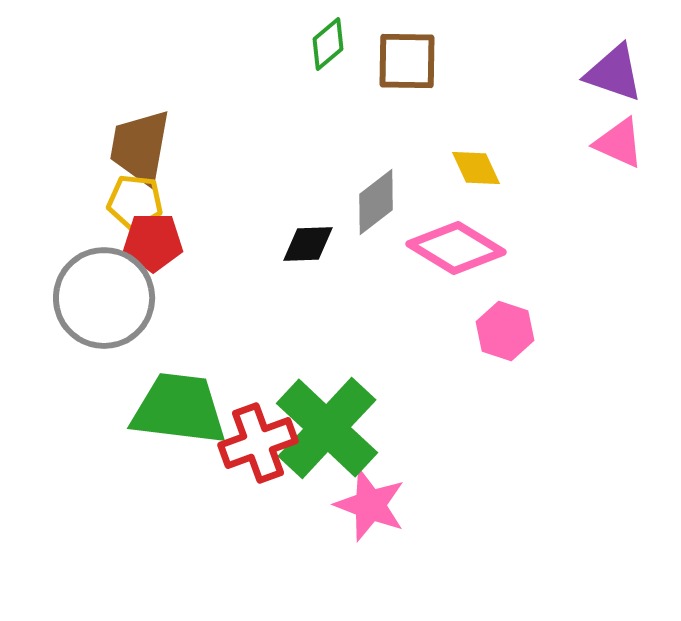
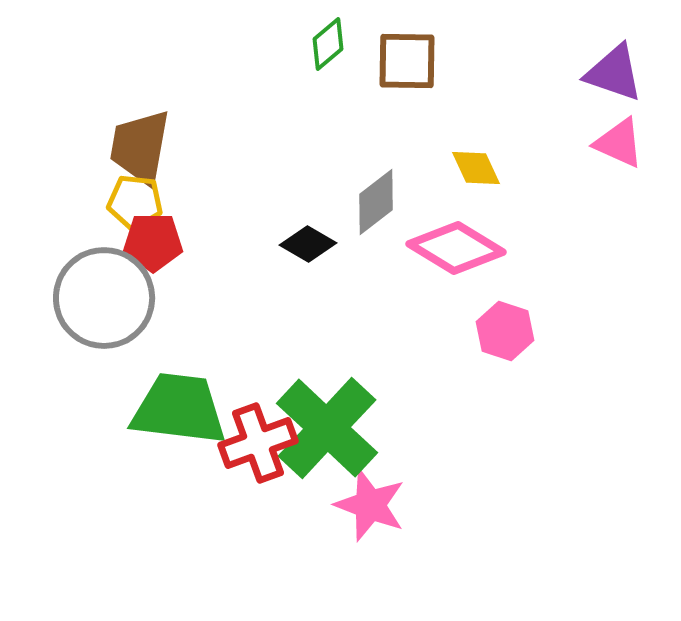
black diamond: rotated 32 degrees clockwise
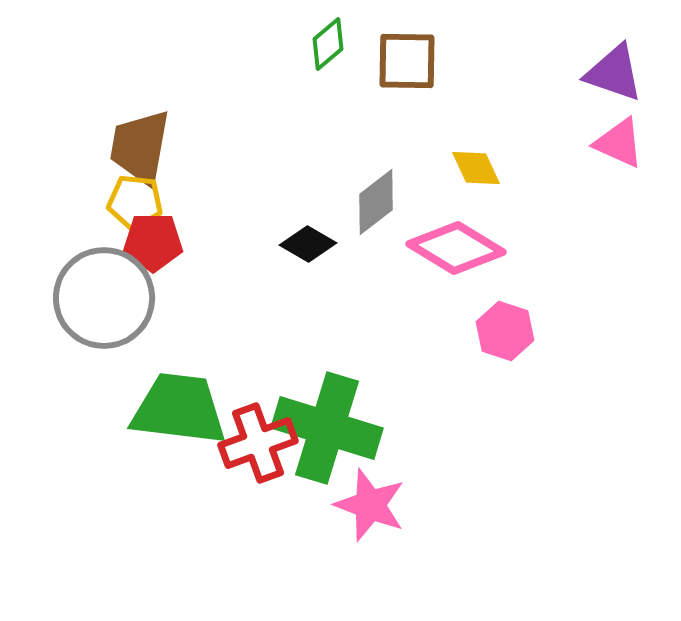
green cross: rotated 26 degrees counterclockwise
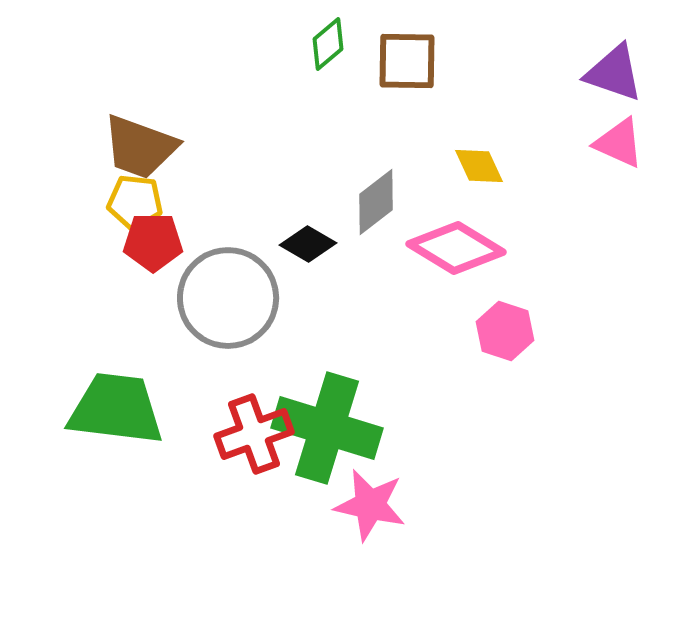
brown trapezoid: rotated 80 degrees counterclockwise
yellow diamond: moved 3 px right, 2 px up
gray circle: moved 124 px right
green trapezoid: moved 63 px left
red cross: moved 4 px left, 9 px up
pink star: rotated 8 degrees counterclockwise
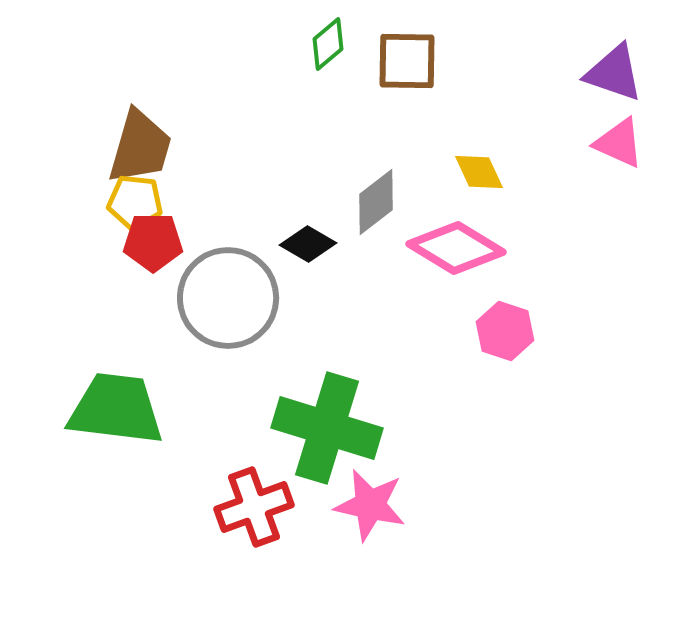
brown trapezoid: rotated 94 degrees counterclockwise
yellow diamond: moved 6 px down
red cross: moved 73 px down
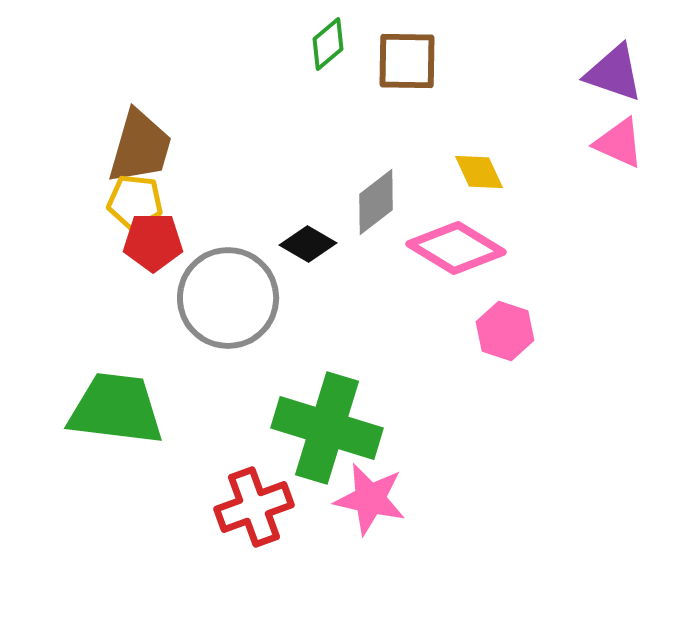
pink star: moved 6 px up
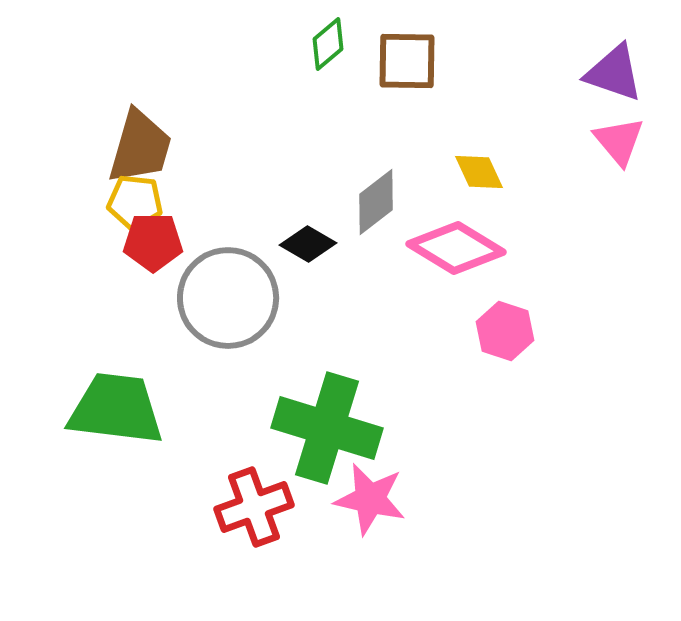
pink triangle: moved 2 px up; rotated 26 degrees clockwise
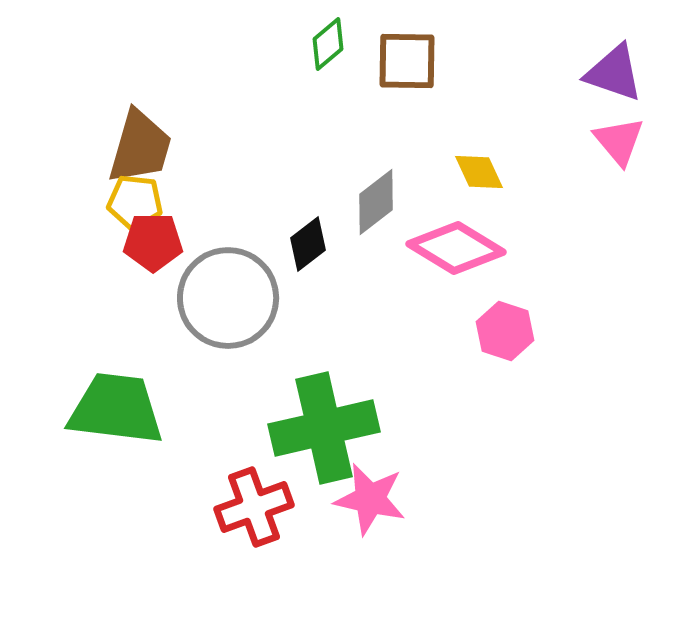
black diamond: rotated 68 degrees counterclockwise
green cross: moved 3 px left; rotated 30 degrees counterclockwise
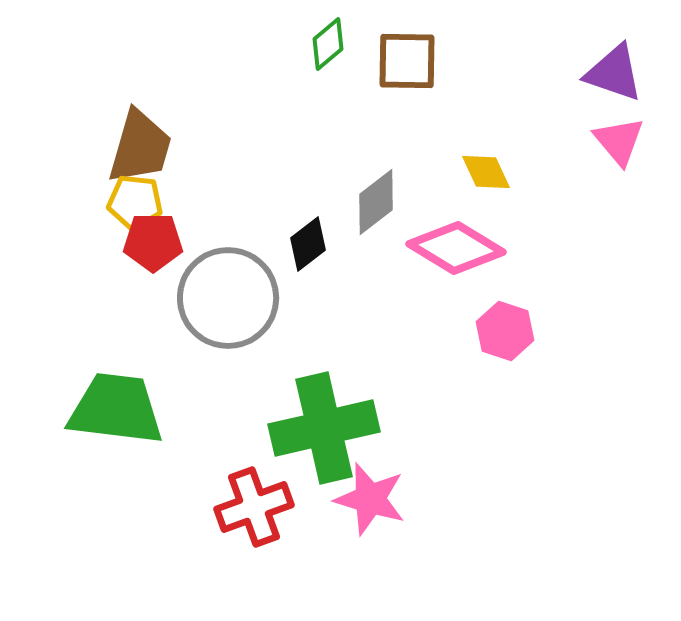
yellow diamond: moved 7 px right
pink star: rotated 4 degrees clockwise
